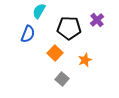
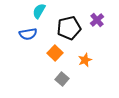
black pentagon: rotated 15 degrees counterclockwise
blue semicircle: rotated 60 degrees clockwise
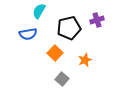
purple cross: rotated 24 degrees clockwise
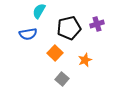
purple cross: moved 4 px down
